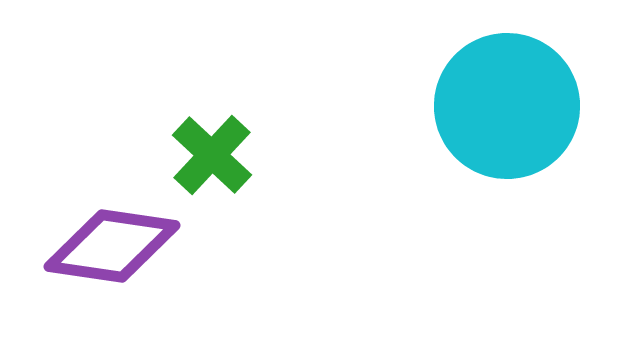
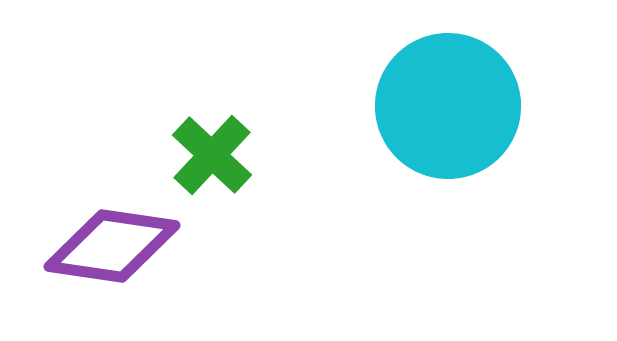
cyan circle: moved 59 px left
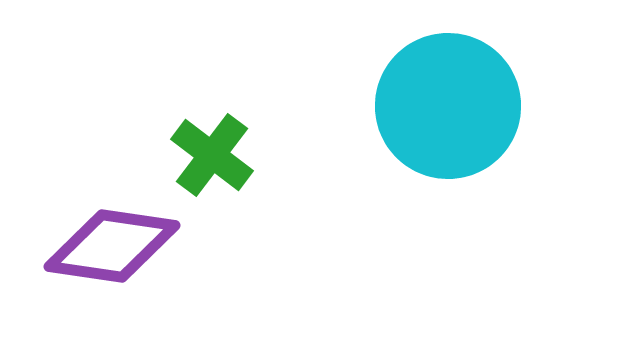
green cross: rotated 6 degrees counterclockwise
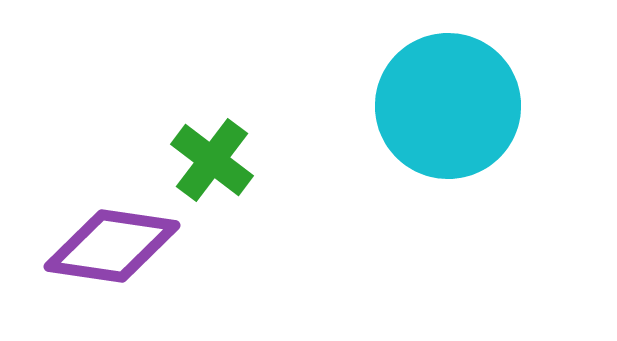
green cross: moved 5 px down
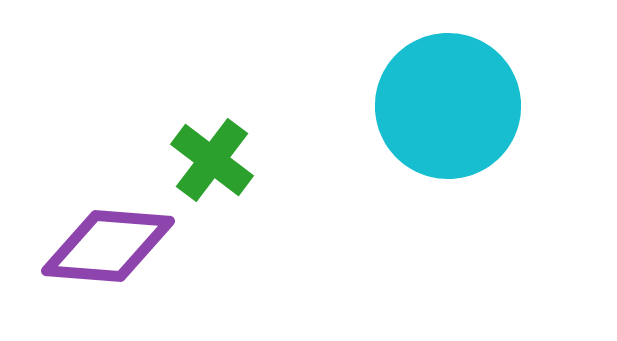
purple diamond: moved 4 px left; rotated 4 degrees counterclockwise
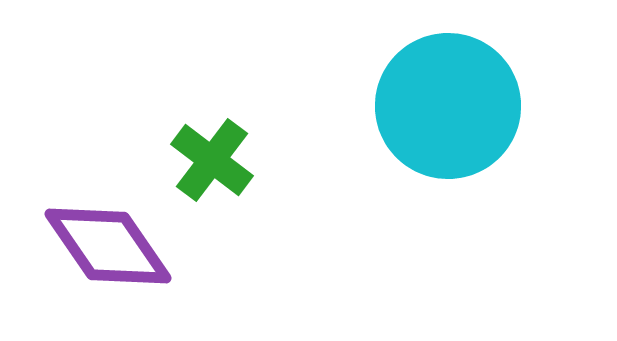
purple diamond: rotated 51 degrees clockwise
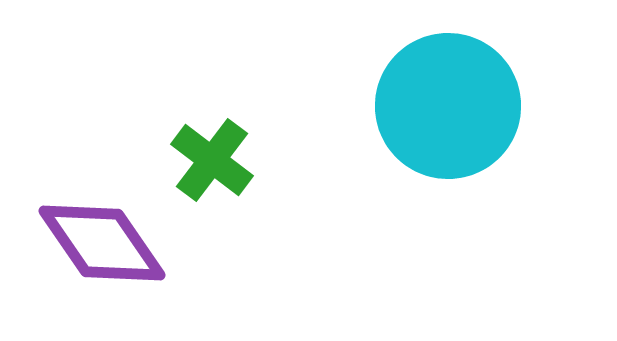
purple diamond: moved 6 px left, 3 px up
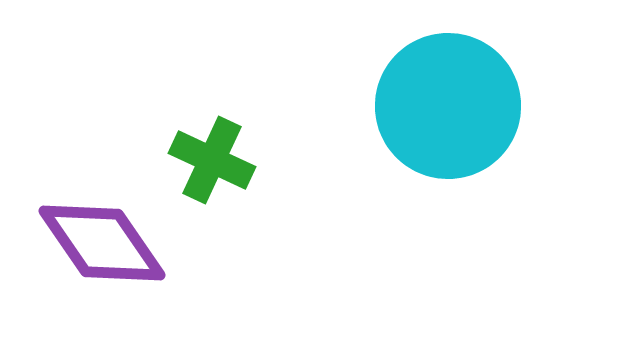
green cross: rotated 12 degrees counterclockwise
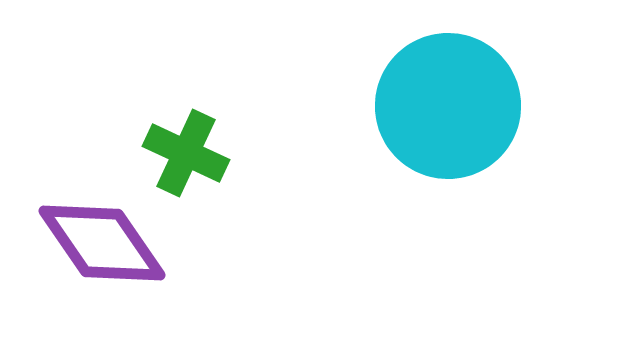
green cross: moved 26 px left, 7 px up
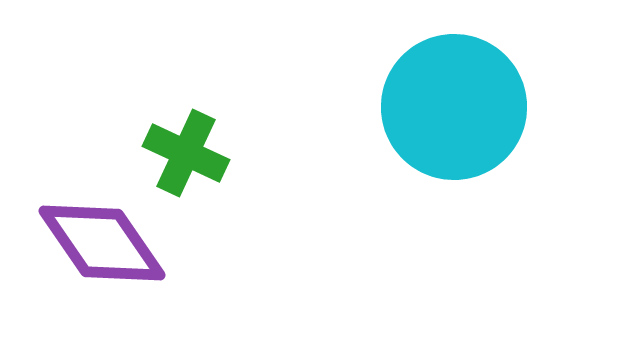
cyan circle: moved 6 px right, 1 px down
